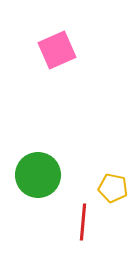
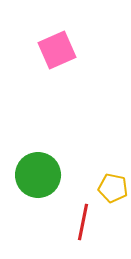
red line: rotated 6 degrees clockwise
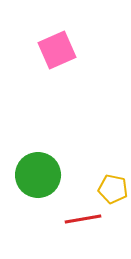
yellow pentagon: moved 1 px down
red line: moved 3 px up; rotated 69 degrees clockwise
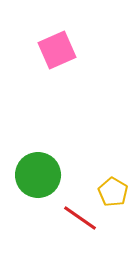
yellow pentagon: moved 3 px down; rotated 20 degrees clockwise
red line: moved 3 px left, 1 px up; rotated 45 degrees clockwise
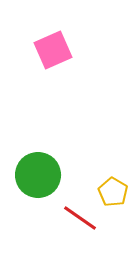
pink square: moved 4 px left
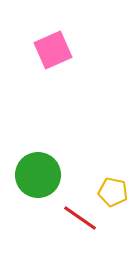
yellow pentagon: rotated 20 degrees counterclockwise
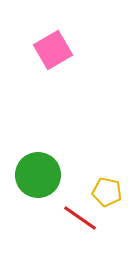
pink square: rotated 6 degrees counterclockwise
yellow pentagon: moved 6 px left
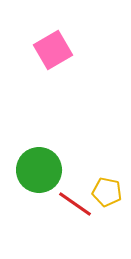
green circle: moved 1 px right, 5 px up
red line: moved 5 px left, 14 px up
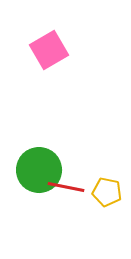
pink square: moved 4 px left
red line: moved 9 px left, 17 px up; rotated 24 degrees counterclockwise
